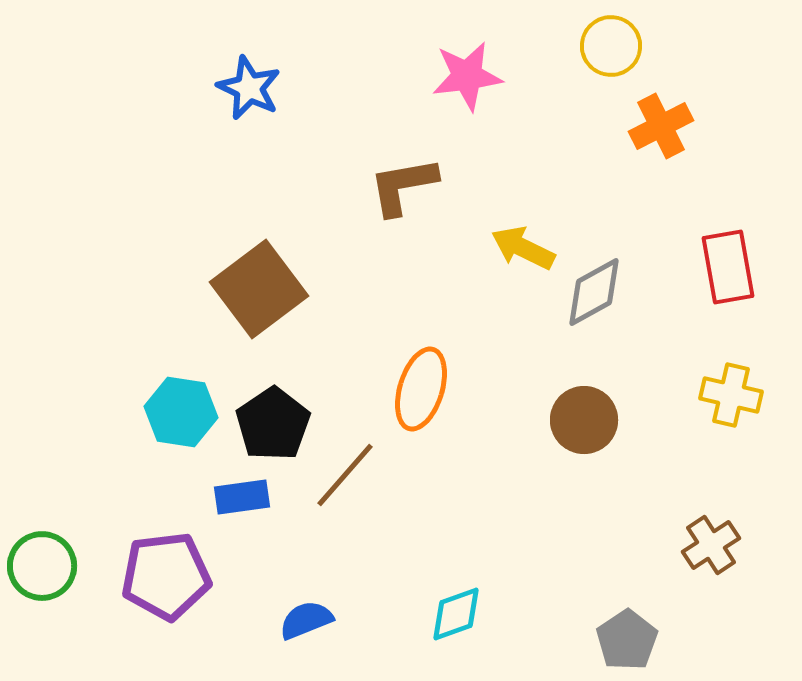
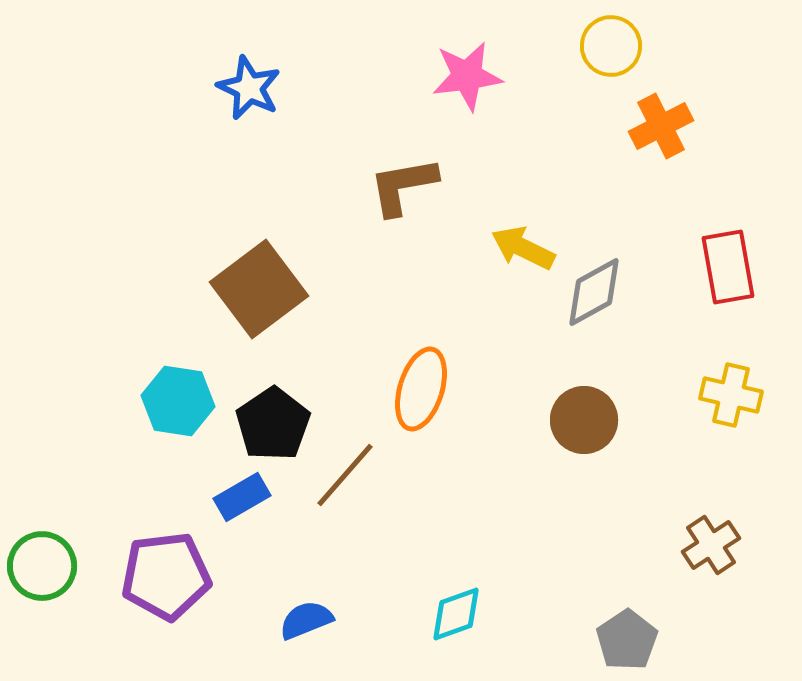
cyan hexagon: moved 3 px left, 11 px up
blue rectangle: rotated 22 degrees counterclockwise
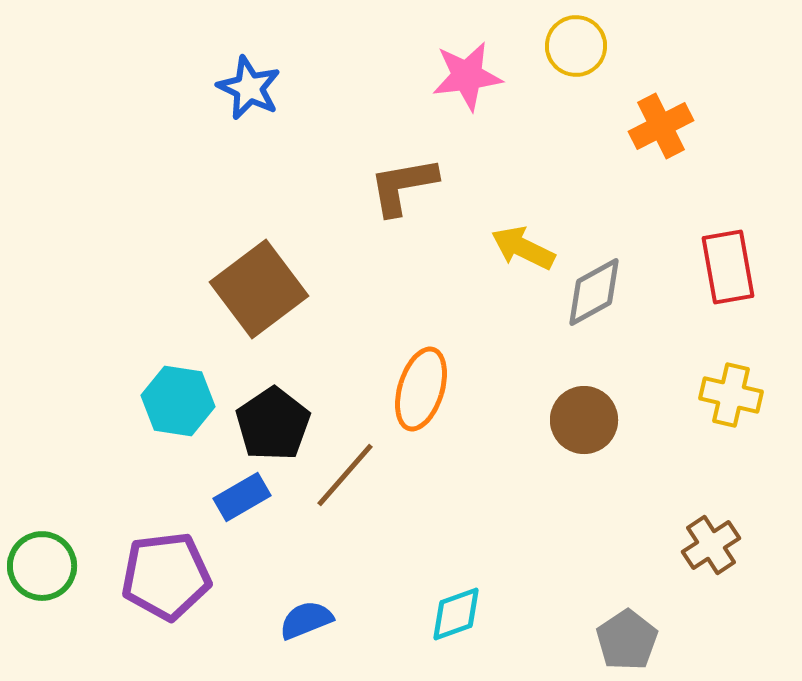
yellow circle: moved 35 px left
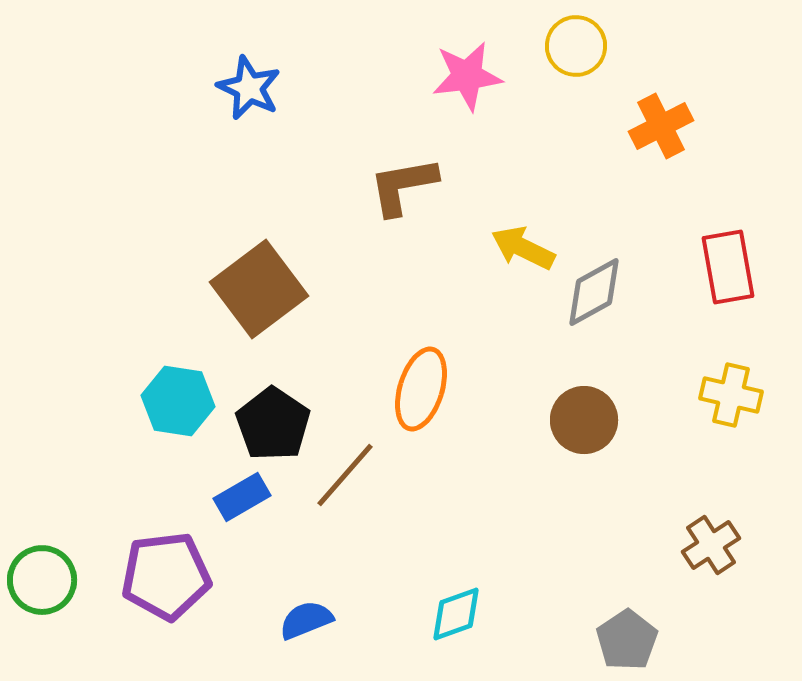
black pentagon: rotated 4 degrees counterclockwise
green circle: moved 14 px down
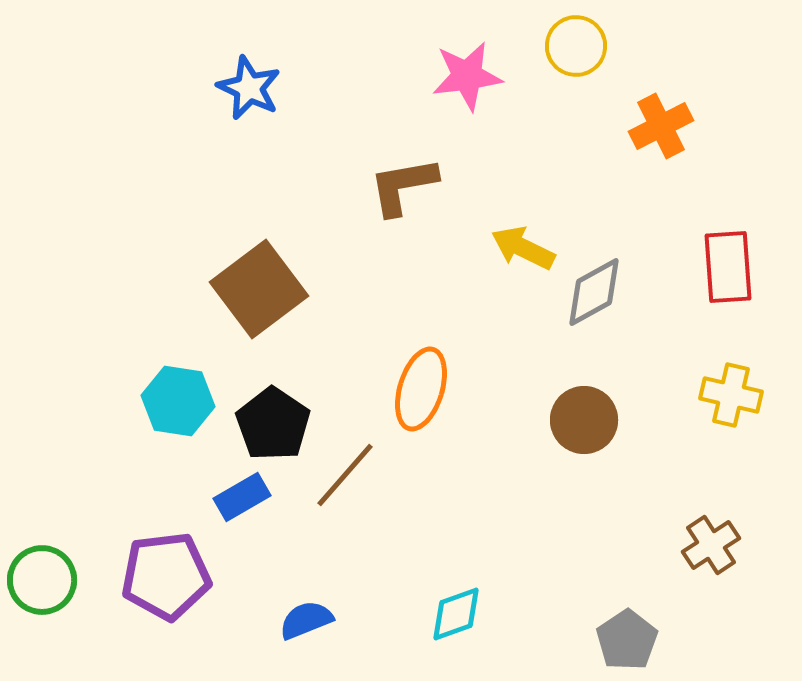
red rectangle: rotated 6 degrees clockwise
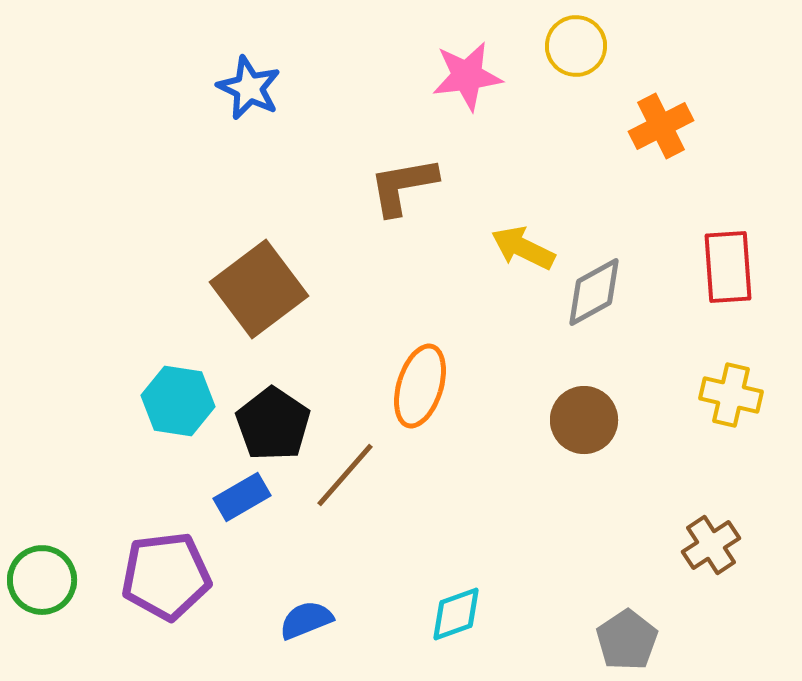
orange ellipse: moved 1 px left, 3 px up
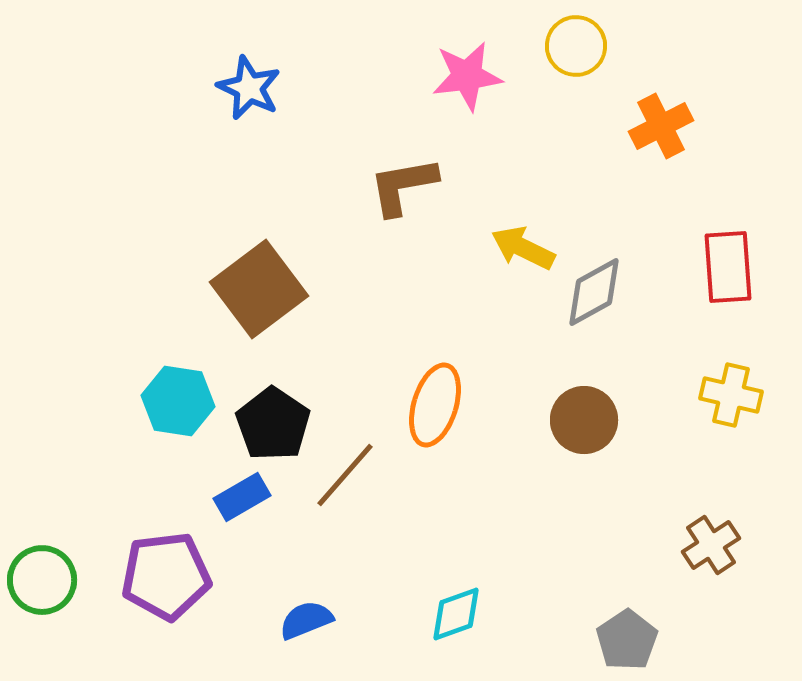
orange ellipse: moved 15 px right, 19 px down
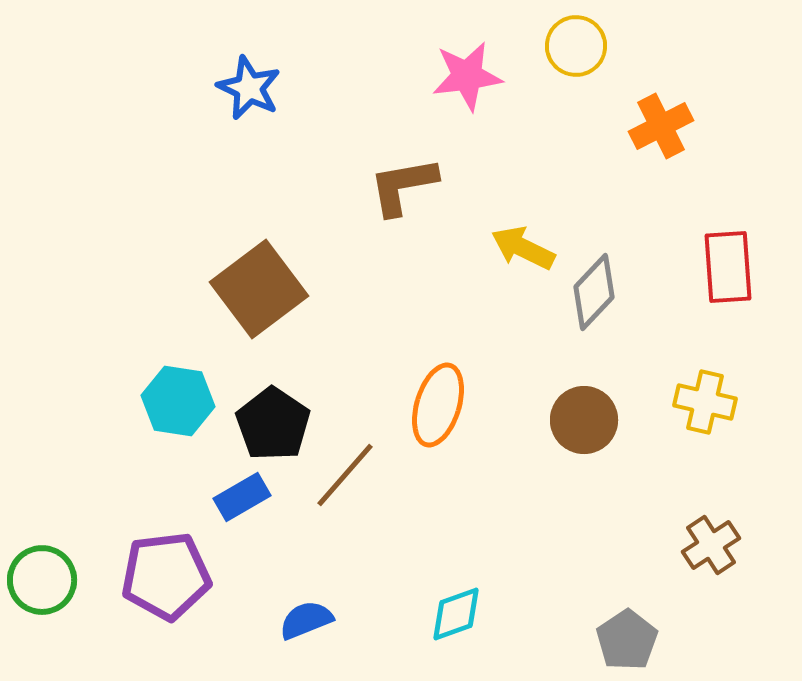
gray diamond: rotated 18 degrees counterclockwise
yellow cross: moved 26 px left, 7 px down
orange ellipse: moved 3 px right
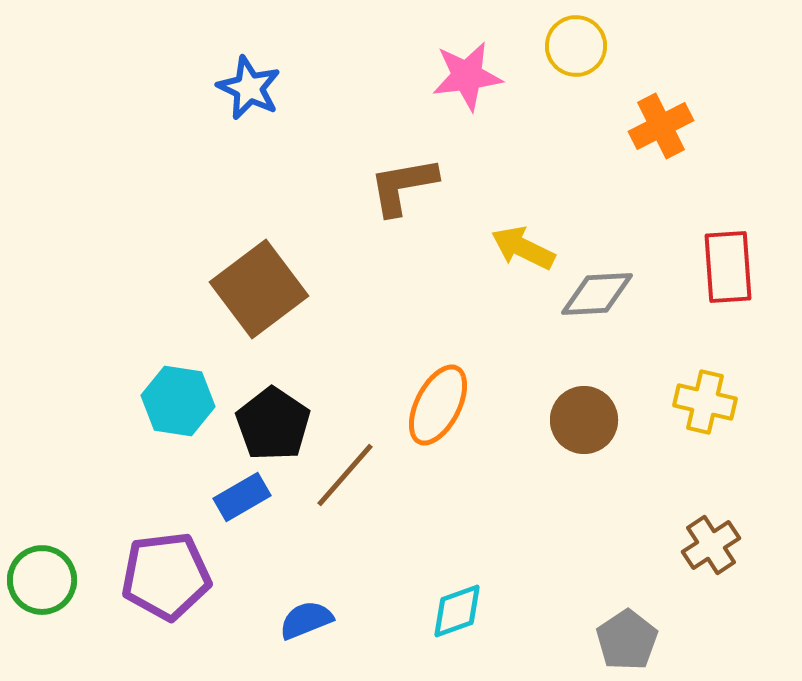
gray diamond: moved 3 px right, 2 px down; rotated 44 degrees clockwise
orange ellipse: rotated 10 degrees clockwise
cyan diamond: moved 1 px right, 3 px up
